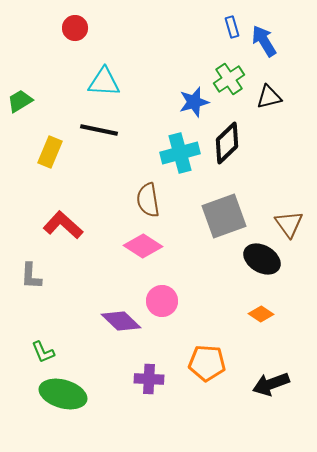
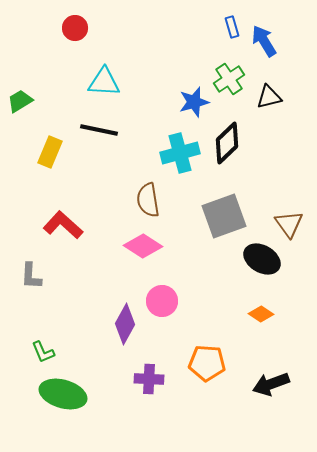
purple diamond: moved 4 px right, 3 px down; rotated 75 degrees clockwise
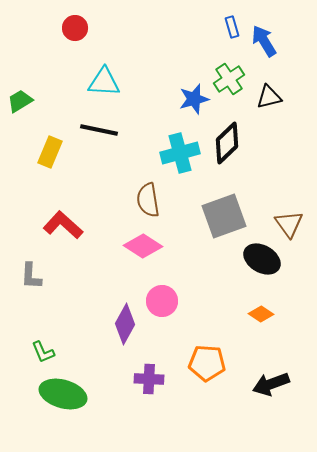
blue star: moved 3 px up
